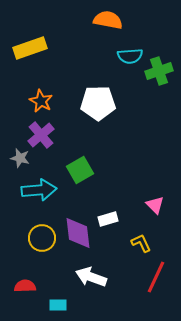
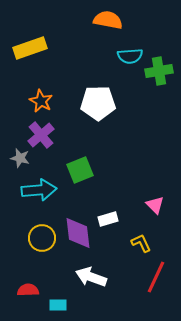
green cross: rotated 8 degrees clockwise
green square: rotated 8 degrees clockwise
red semicircle: moved 3 px right, 4 px down
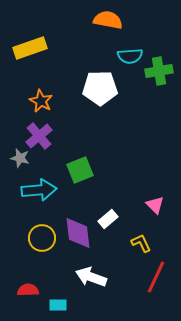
white pentagon: moved 2 px right, 15 px up
purple cross: moved 2 px left, 1 px down
white rectangle: rotated 24 degrees counterclockwise
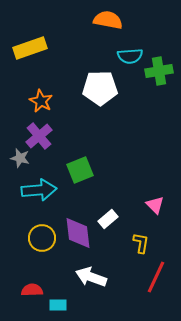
yellow L-shape: rotated 35 degrees clockwise
red semicircle: moved 4 px right
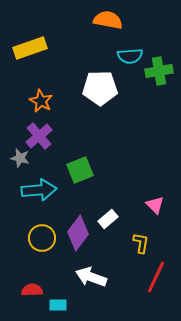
purple diamond: rotated 44 degrees clockwise
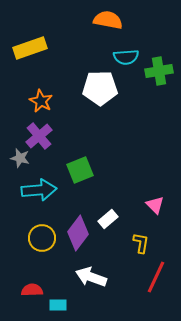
cyan semicircle: moved 4 px left, 1 px down
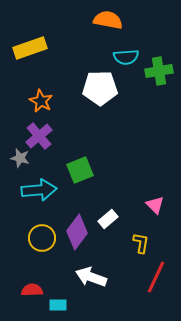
purple diamond: moved 1 px left, 1 px up
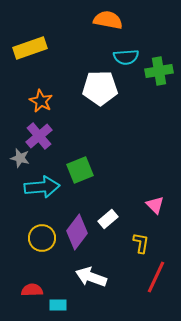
cyan arrow: moved 3 px right, 3 px up
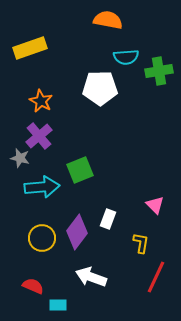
white rectangle: rotated 30 degrees counterclockwise
red semicircle: moved 1 px right, 4 px up; rotated 25 degrees clockwise
